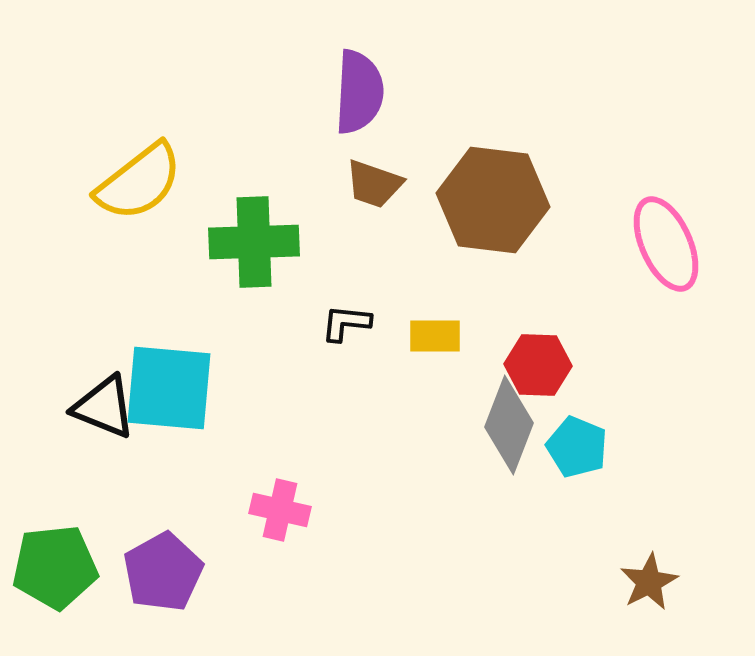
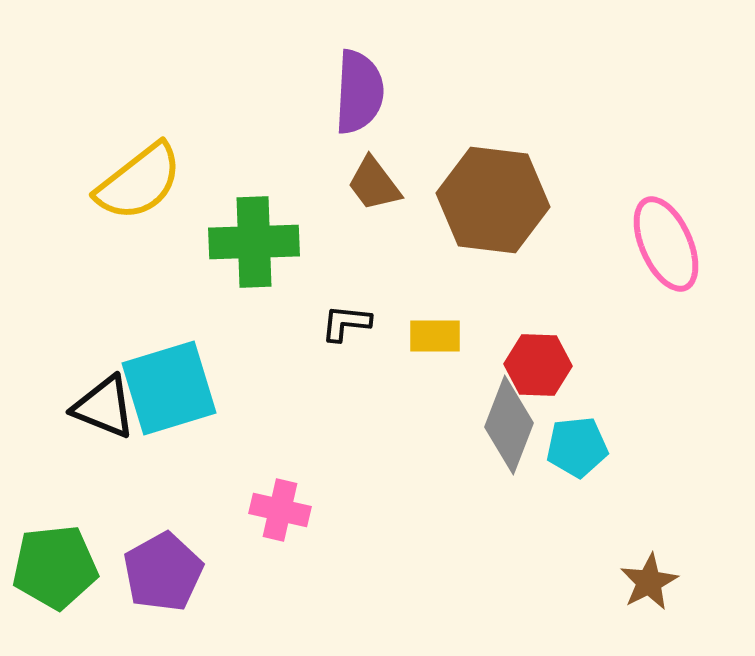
brown trapezoid: rotated 34 degrees clockwise
cyan square: rotated 22 degrees counterclockwise
cyan pentagon: rotated 28 degrees counterclockwise
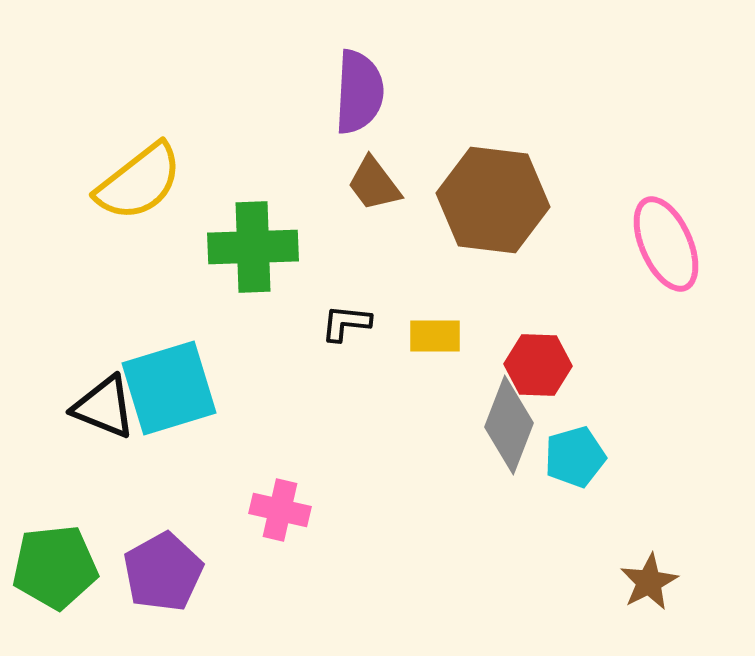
green cross: moved 1 px left, 5 px down
cyan pentagon: moved 2 px left, 10 px down; rotated 10 degrees counterclockwise
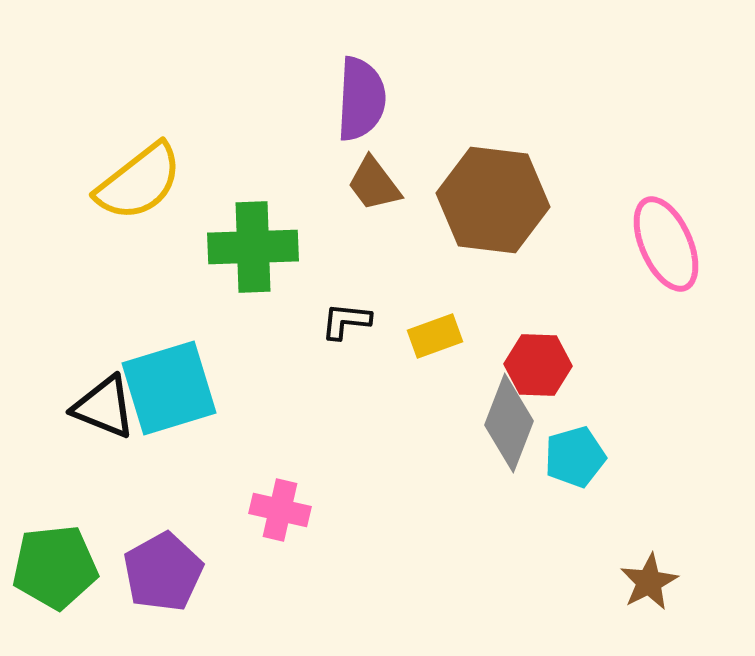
purple semicircle: moved 2 px right, 7 px down
black L-shape: moved 2 px up
yellow rectangle: rotated 20 degrees counterclockwise
gray diamond: moved 2 px up
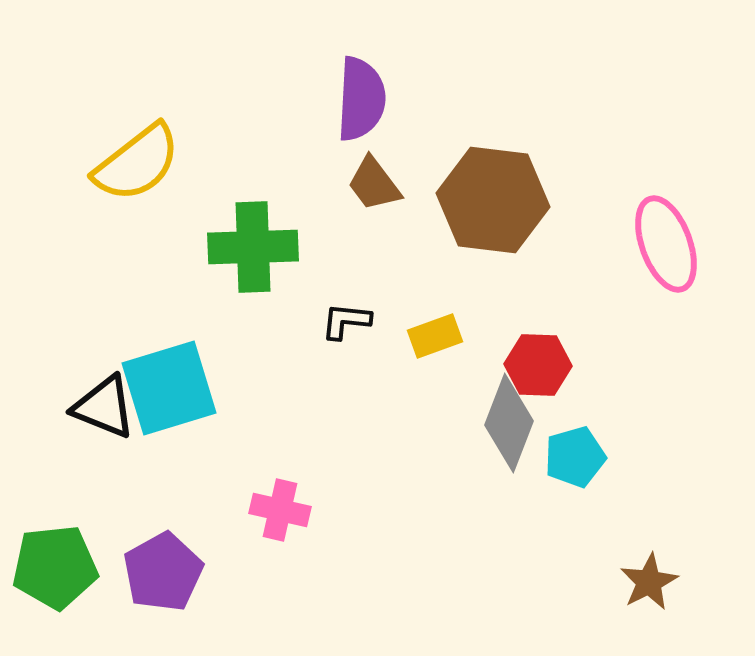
yellow semicircle: moved 2 px left, 19 px up
pink ellipse: rotated 4 degrees clockwise
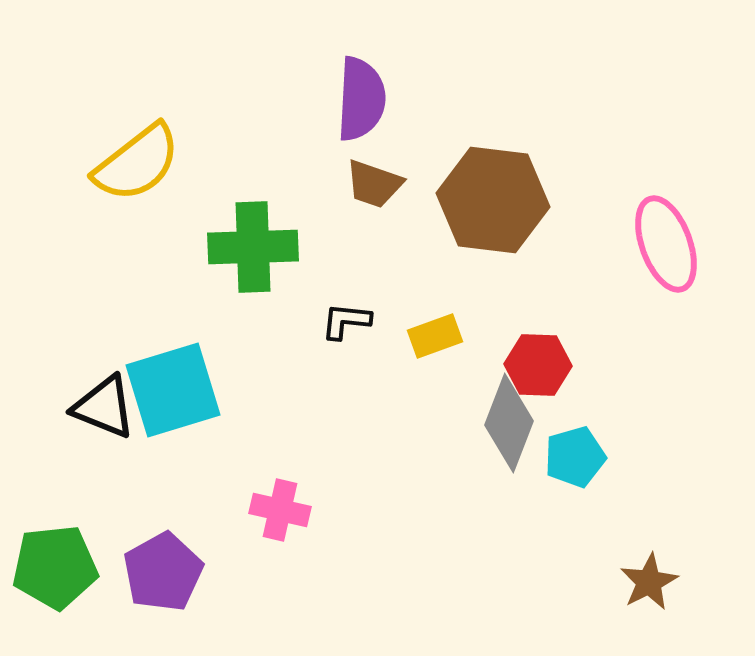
brown trapezoid: rotated 34 degrees counterclockwise
cyan square: moved 4 px right, 2 px down
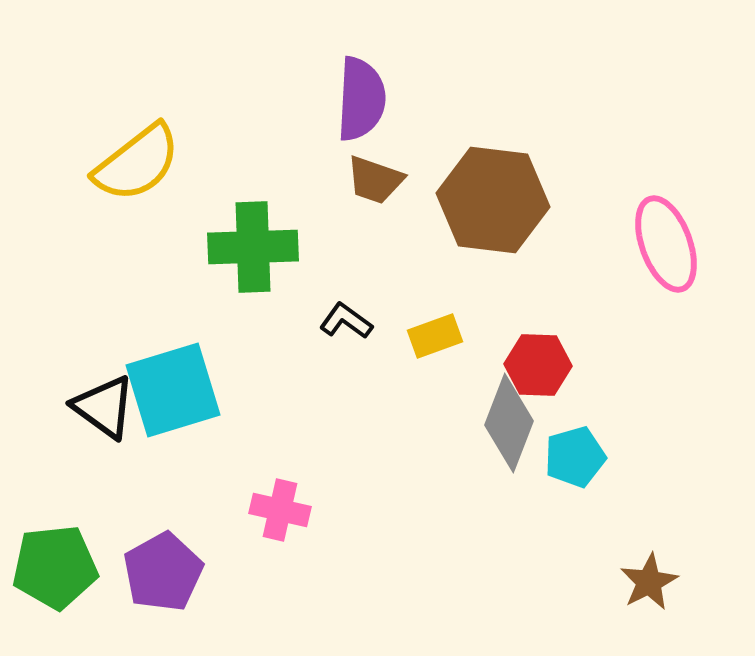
brown trapezoid: moved 1 px right, 4 px up
black L-shape: rotated 30 degrees clockwise
black triangle: rotated 14 degrees clockwise
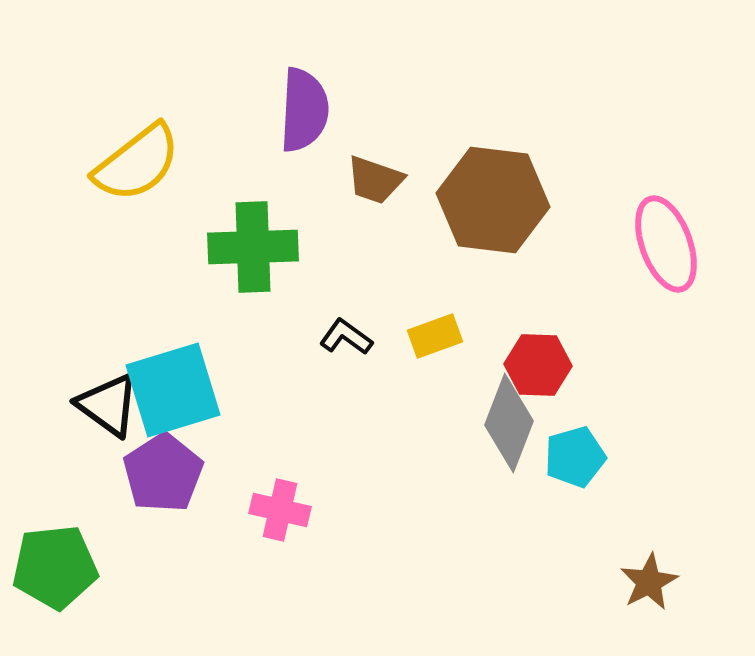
purple semicircle: moved 57 px left, 11 px down
black L-shape: moved 16 px down
black triangle: moved 4 px right, 2 px up
purple pentagon: moved 99 px up; rotated 4 degrees counterclockwise
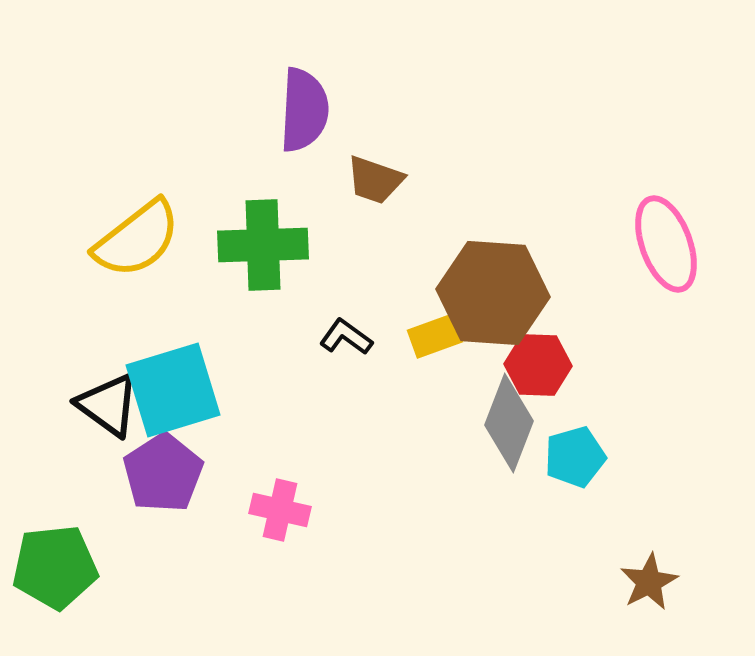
yellow semicircle: moved 76 px down
brown hexagon: moved 93 px down; rotated 3 degrees counterclockwise
green cross: moved 10 px right, 2 px up
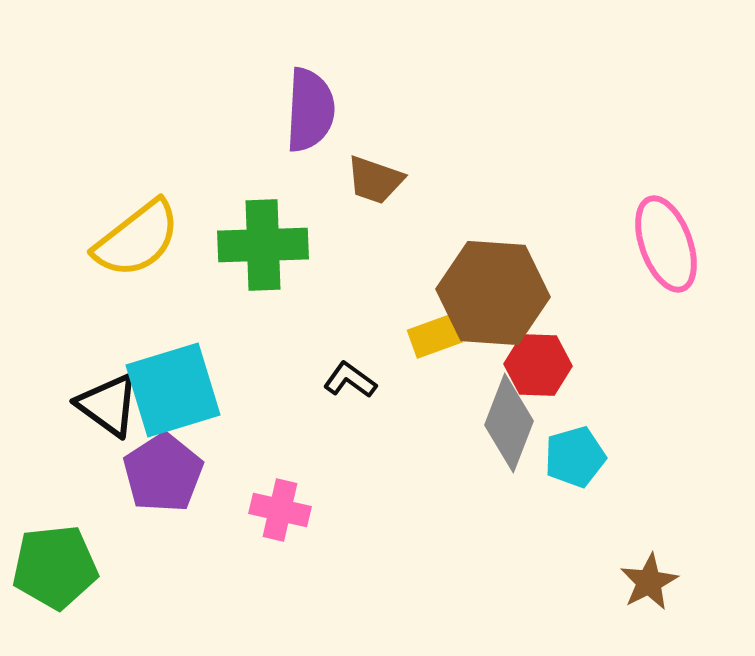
purple semicircle: moved 6 px right
black L-shape: moved 4 px right, 43 px down
